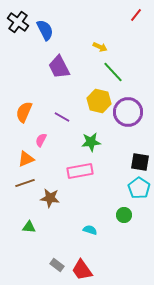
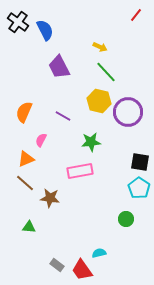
green line: moved 7 px left
purple line: moved 1 px right, 1 px up
brown line: rotated 60 degrees clockwise
green circle: moved 2 px right, 4 px down
cyan semicircle: moved 9 px right, 23 px down; rotated 32 degrees counterclockwise
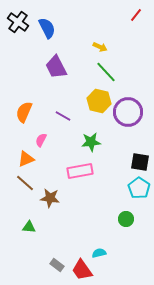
blue semicircle: moved 2 px right, 2 px up
purple trapezoid: moved 3 px left
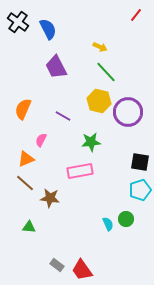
blue semicircle: moved 1 px right, 1 px down
orange semicircle: moved 1 px left, 3 px up
cyan pentagon: moved 1 px right, 2 px down; rotated 20 degrees clockwise
cyan semicircle: moved 9 px right, 29 px up; rotated 80 degrees clockwise
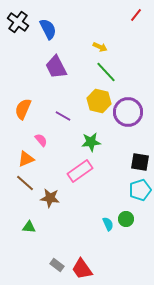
pink semicircle: rotated 112 degrees clockwise
pink rectangle: rotated 25 degrees counterclockwise
red trapezoid: moved 1 px up
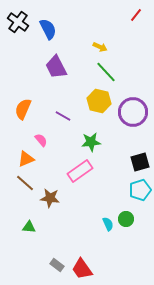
purple circle: moved 5 px right
black square: rotated 24 degrees counterclockwise
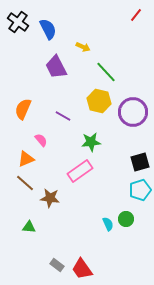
yellow arrow: moved 17 px left
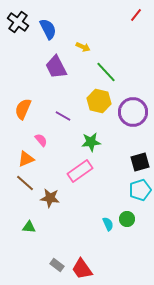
green circle: moved 1 px right
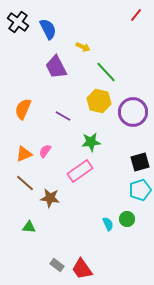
pink semicircle: moved 4 px right, 11 px down; rotated 104 degrees counterclockwise
orange triangle: moved 2 px left, 5 px up
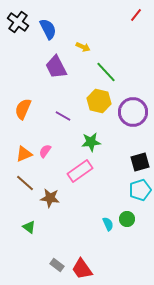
green triangle: rotated 32 degrees clockwise
